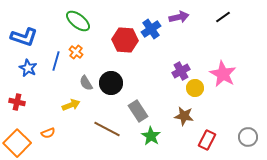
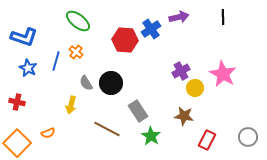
black line: rotated 56 degrees counterclockwise
yellow arrow: rotated 126 degrees clockwise
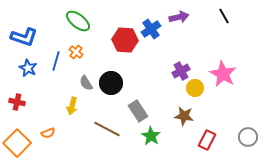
black line: moved 1 px right, 1 px up; rotated 28 degrees counterclockwise
yellow arrow: moved 1 px right, 1 px down
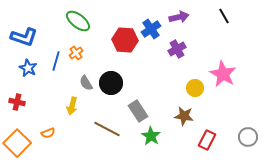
orange cross: moved 1 px down; rotated 16 degrees clockwise
purple cross: moved 4 px left, 22 px up
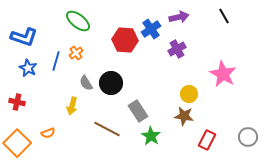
yellow circle: moved 6 px left, 6 px down
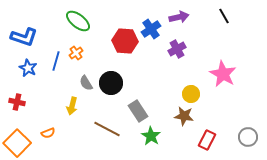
red hexagon: moved 1 px down
yellow circle: moved 2 px right
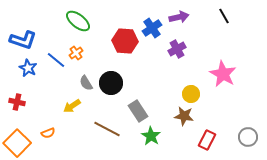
blue cross: moved 1 px right, 1 px up
blue L-shape: moved 1 px left, 3 px down
blue line: moved 1 px up; rotated 66 degrees counterclockwise
yellow arrow: rotated 42 degrees clockwise
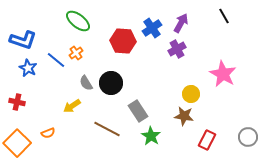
purple arrow: moved 2 px right, 6 px down; rotated 48 degrees counterclockwise
red hexagon: moved 2 px left
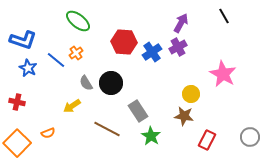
blue cross: moved 24 px down
red hexagon: moved 1 px right, 1 px down
purple cross: moved 1 px right, 2 px up
gray circle: moved 2 px right
